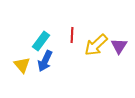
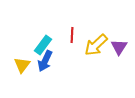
cyan rectangle: moved 2 px right, 4 px down
purple triangle: moved 1 px down
yellow triangle: rotated 18 degrees clockwise
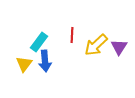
cyan rectangle: moved 4 px left, 3 px up
blue arrow: rotated 30 degrees counterclockwise
yellow triangle: moved 2 px right, 1 px up
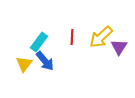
red line: moved 2 px down
yellow arrow: moved 5 px right, 8 px up
blue arrow: rotated 35 degrees counterclockwise
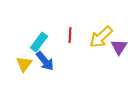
red line: moved 2 px left, 2 px up
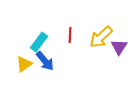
yellow triangle: rotated 18 degrees clockwise
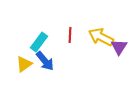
yellow arrow: rotated 70 degrees clockwise
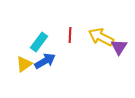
blue arrow: rotated 80 degrees counterclockwise
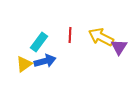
blue arrow: rotated 15 degrees clockwise
